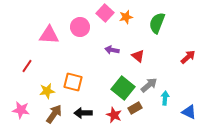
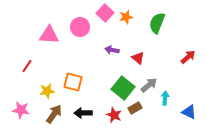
red triangle: moved 2 px down
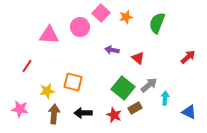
pink square: moved 4 px left
pink star: moved 1 px left, 1 px up
brown arrow: rotated 30 degrees counterclockwise
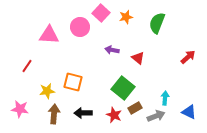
gray arrow: moved 7 px right, 31 px down; rotated 18 degrees clockwise
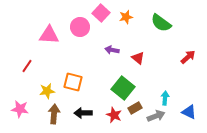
green semicircle: moved 4 px right; rotated 75 degrees counterclockwise
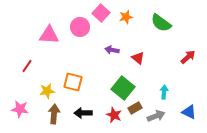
cyan arrow: moved 1 px left, 6 px up
